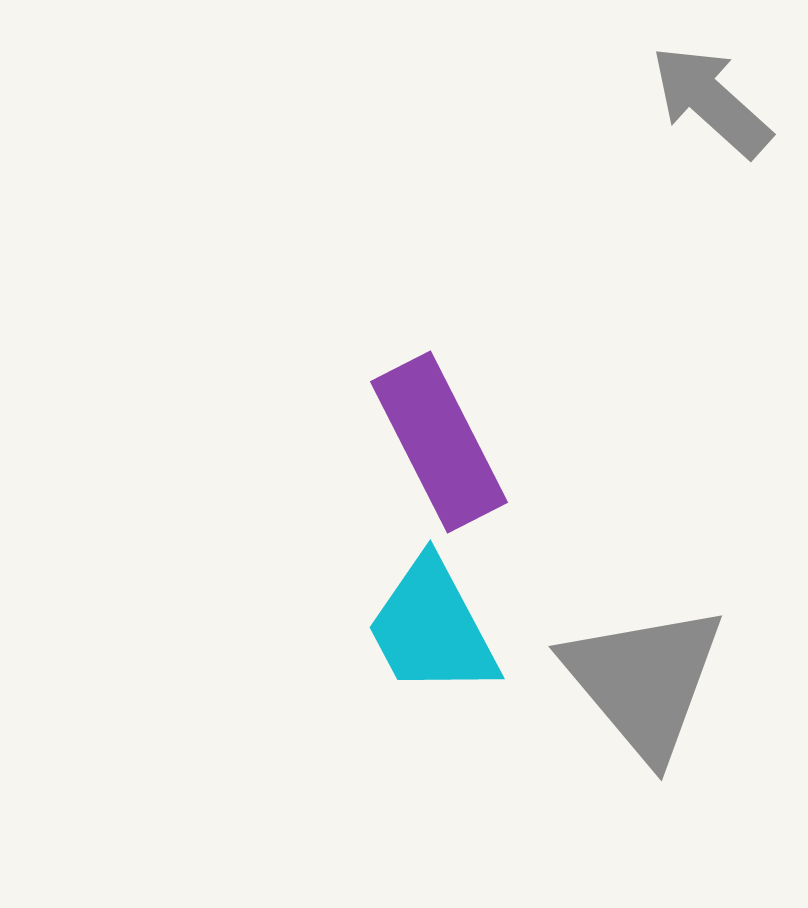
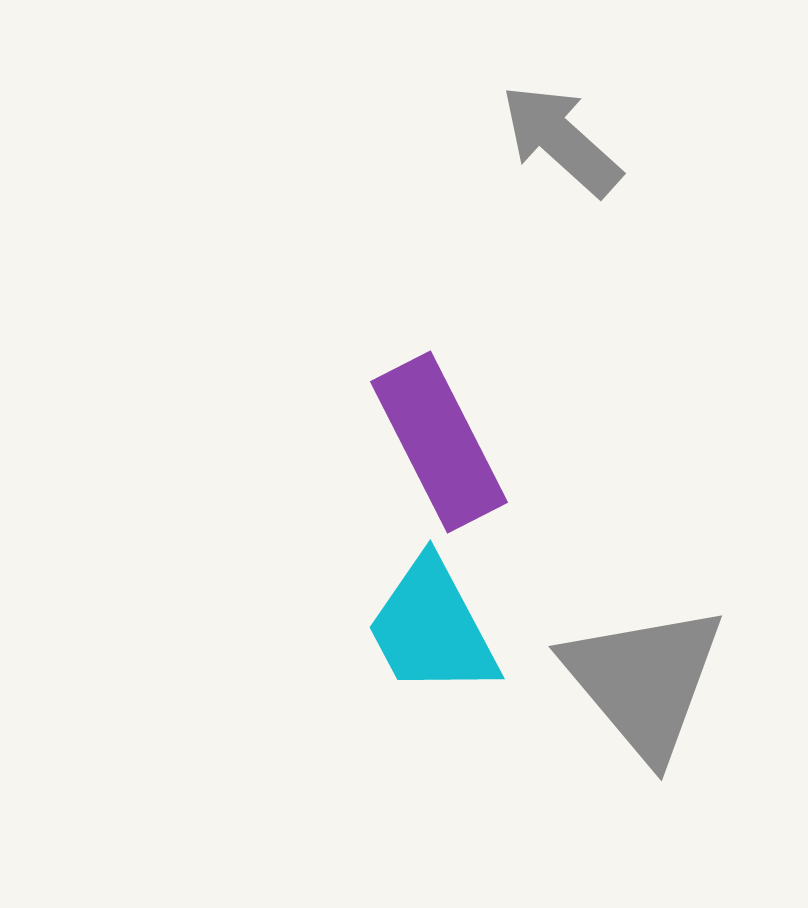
gray arrow: moved 150 px left, 39 px down
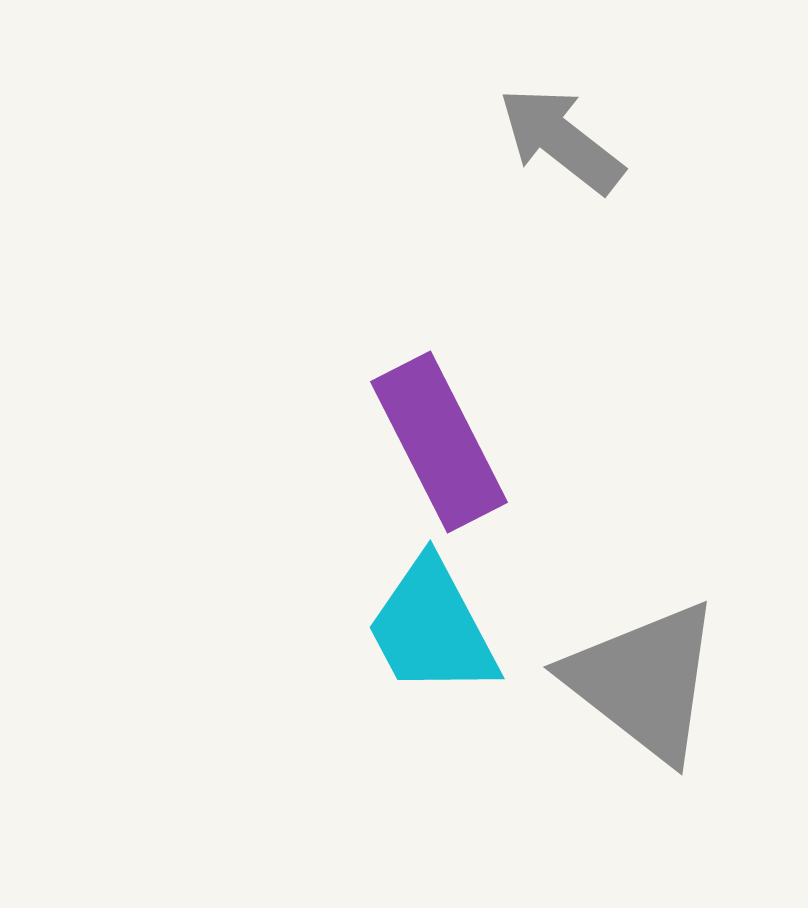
gray arrow: rotated 4 degrees counterclockwise
gray triangle: rotated 12 degrees counterclockwise
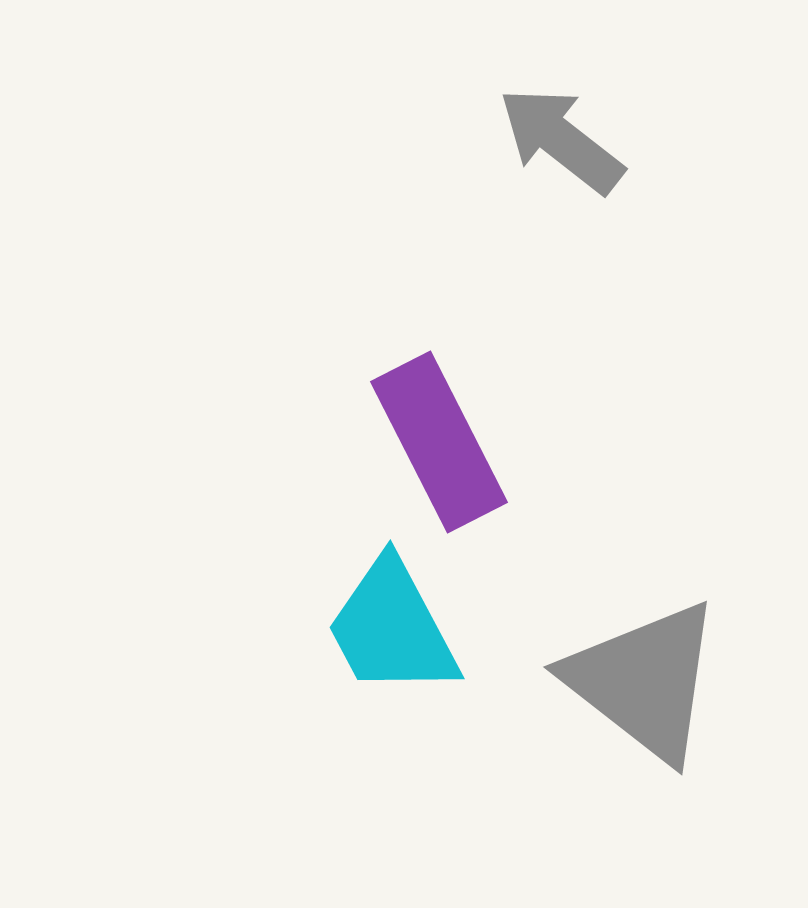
cyan trapezoid: moved 40 px left
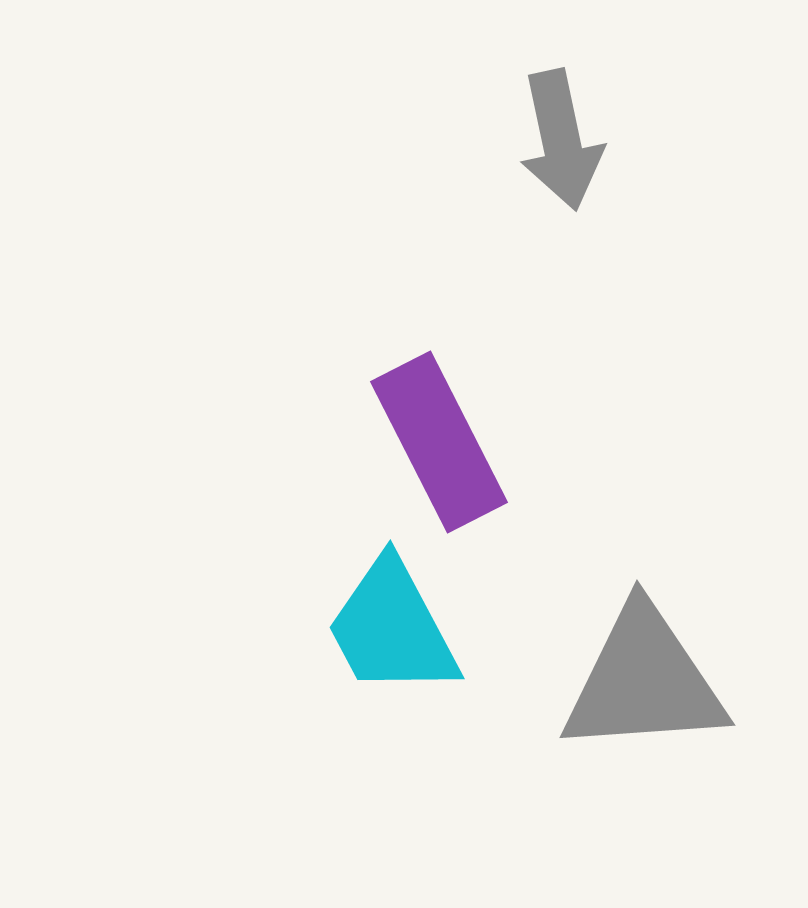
gray arrow: rotated 140 degrees counterclockwise
gray triangle: rotated 42 degrees counterclockwise
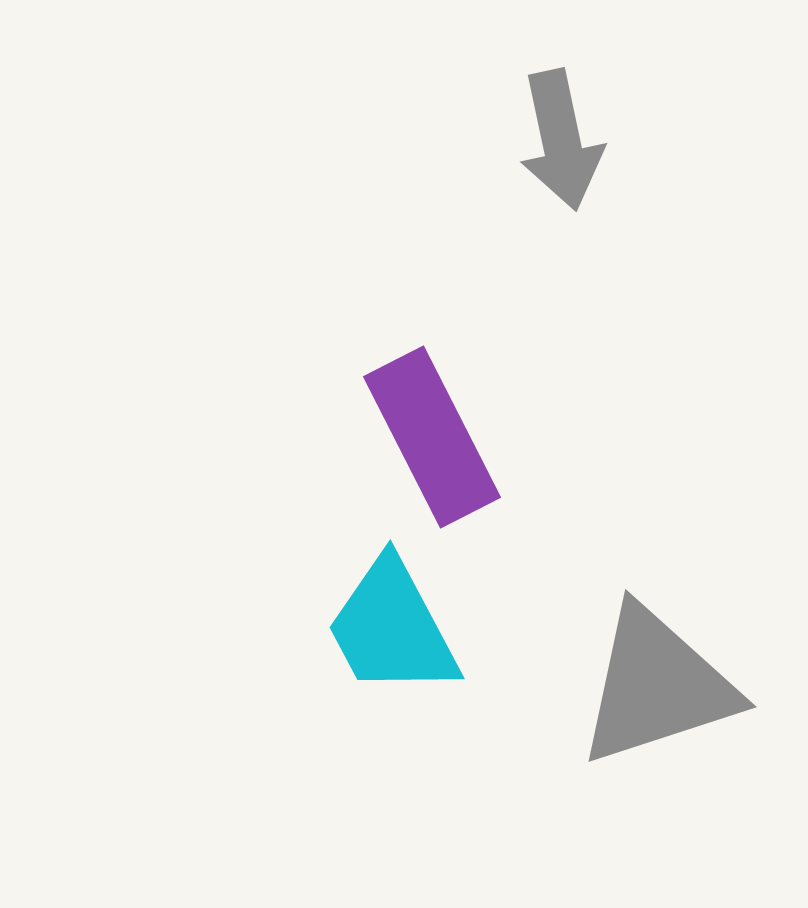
purple rectangle: moved 7 px left, 5 px up
gray triangle: moved 13 px right, 5 px down; rotated 14 degrees counterclockwise
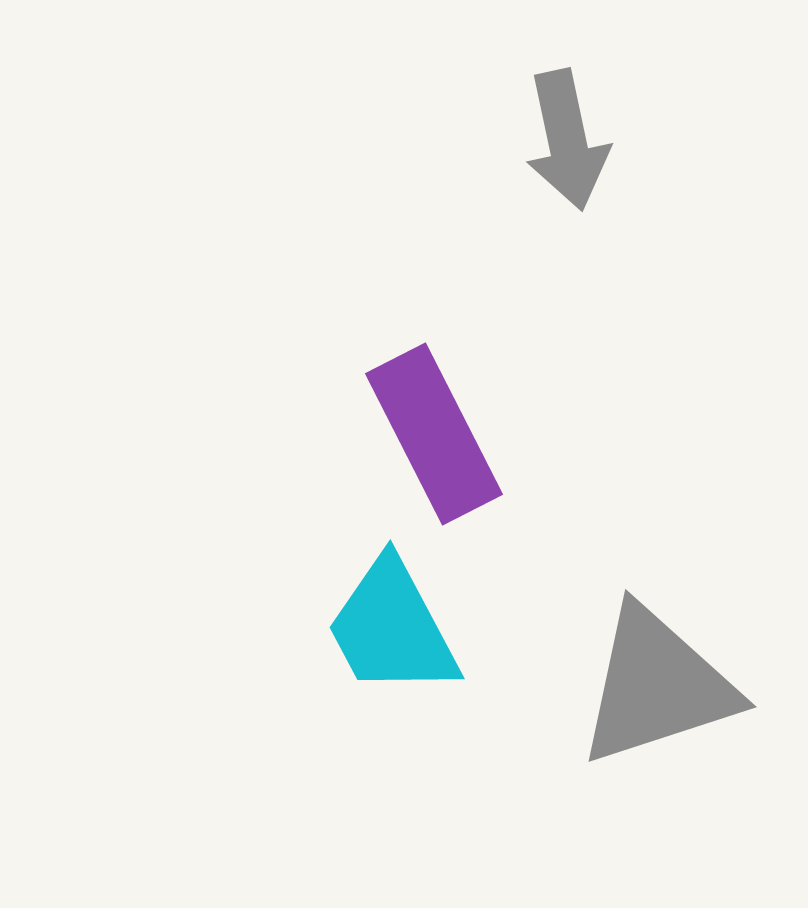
gray arrow: moved 6 px right
purple rectangle: moved 2 px right, 3 px up
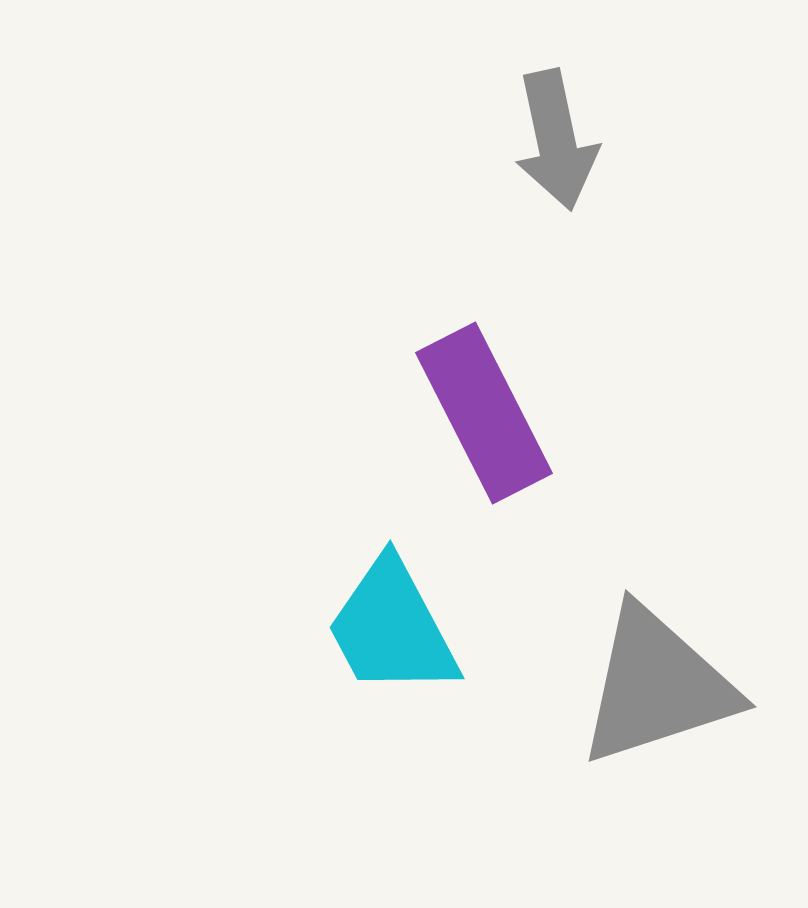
gray arrow: moved 11 px left
purple rectangle: moved 50 px right, 21 px up
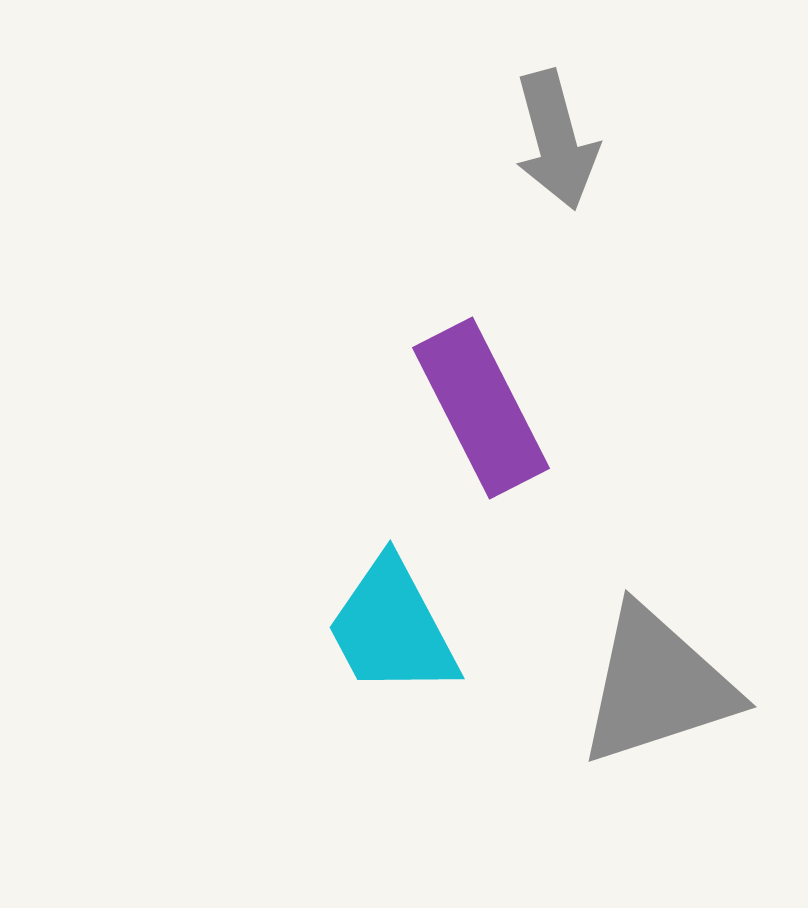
gray arrow: rotated 3 degrees counterclockwise
purple rectangle: moved 3 px left, 5 px up
